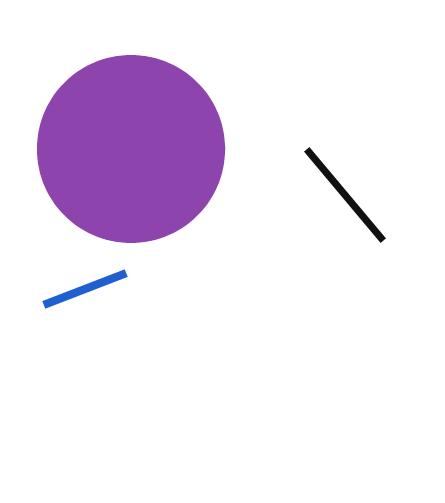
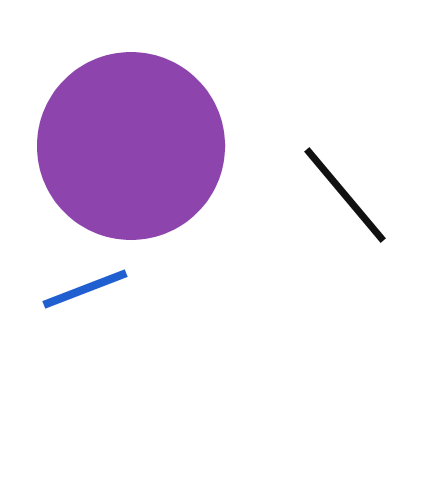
purple circle: moved 3 px up
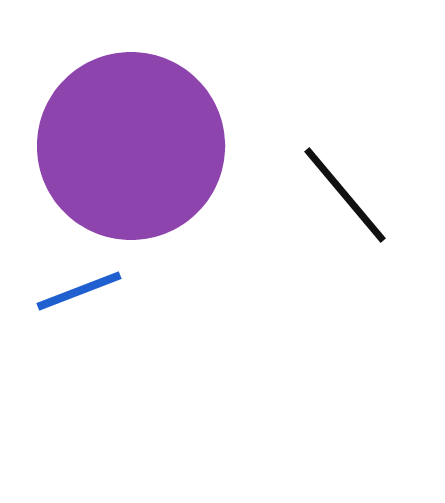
blue line: moved 6 px left, 2 px down
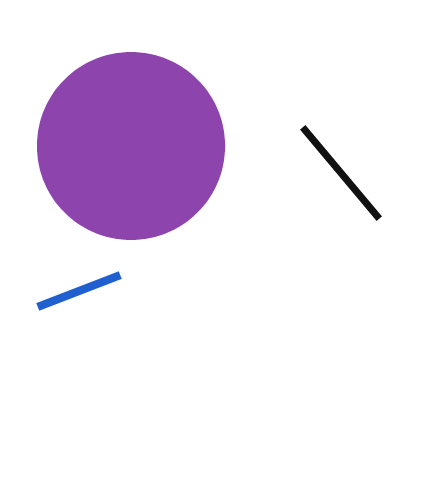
black line: moved 4 px left, 22 px up
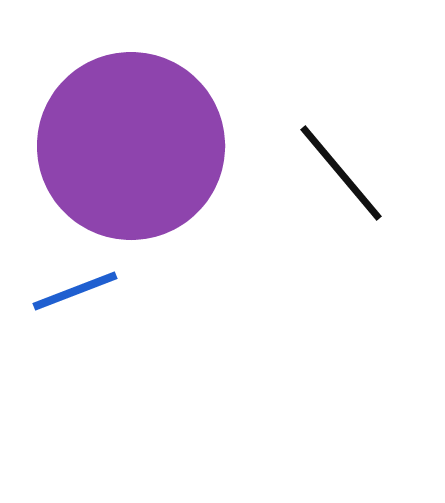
blue line: moved 4 px left
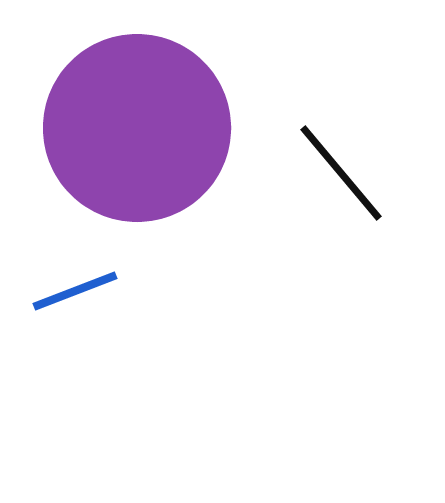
purple circle: moved 6 px right, 18 px up
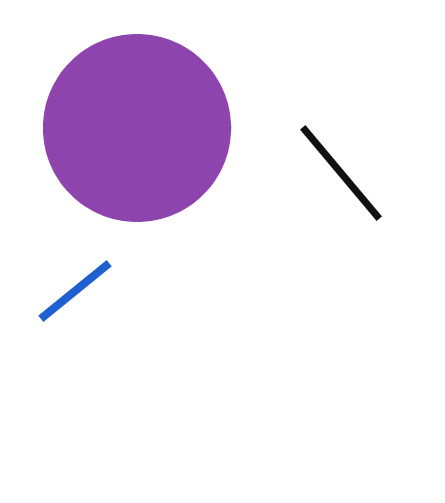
blue line: rotated 18 degrees counterclockwise
